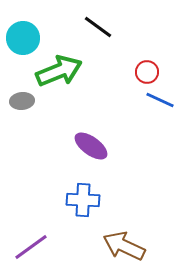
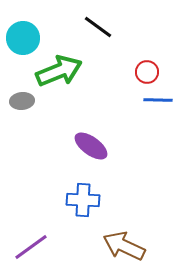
blue line: moved 2 px left; rotated 24 degrees counterclockwise
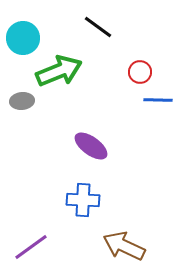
red circle: moved 7 px left
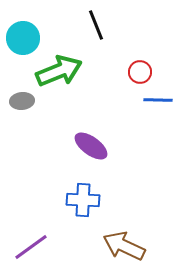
black line: moved 2 px left, 2 px up; rotated 32 degrees clockwise
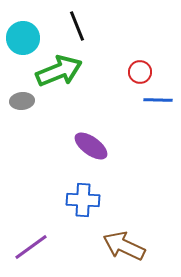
black line: moved 19 px left, 1 px down
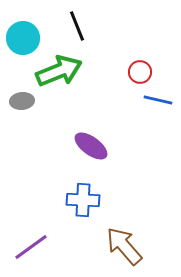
blue line: rotated 12 degrees clockwise
brown arrow: rotated 24 degrees clockwise
